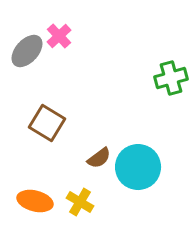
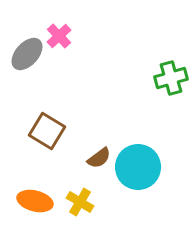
gray ellipse: moved 3 px down
brown square: moved 8 px down
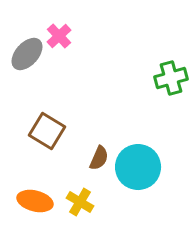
brown semicircle: rotated 30 degrees counterclockwise
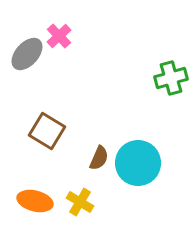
cyan circle: moved 4 px up
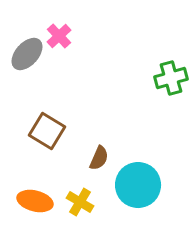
cyan circle: moved 22 px down
